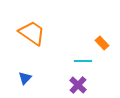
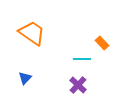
cyan line: moved 1 px left, 2 px up
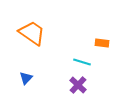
orange rectangle: rotated 40 degrees counterclockwise
cyan line: moved 3 px down; rotated 18 degrees clockwise
blue triangle: moved 1 px right
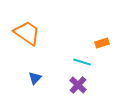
orange trapezoid: moved 5 px left
orange rectangle: rotated 24 degrees counterclockwise
blue triangle: moved 9 px right
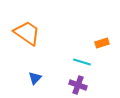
purple cross: rotated 24 degrees counterclockwise
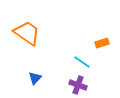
cyan line: rotated 18 degrees clockwise
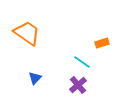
purple cross: rotated 30 degrees clockwise
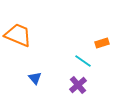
orange trapezoid: moved 9 px left, 2 px down; rotated 12 degrees counterclockwise
cyan line: moved 1 px right, 1 px up
blue triangle: rotated 24 degrees counterclockwise
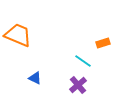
orange rectangle: moved 1 px right
blue triangle: rotated 24 degrees counterclockwise
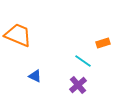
blue triangle: moved 2 px up
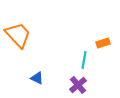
orange trapezoid: rotated 24 degrees clockwise
cyan line: moved 1 px right, 1 px up; rotated 66 degrees clockwise
blue triangle: moved 2 px right, 2 px down
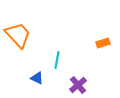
cyan line: moved 27 px left
